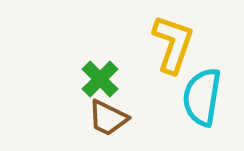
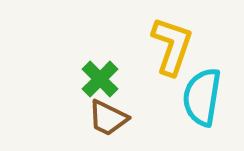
yellow L-shape: moved 1 px left, 2 px down
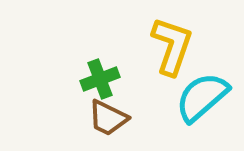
green cross: rotated 24 degrees clockwise
cyan semicircle: rotated 40 degrees clockwise
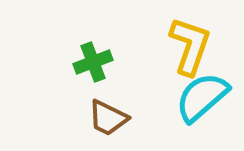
yellow L-shape: moved 18 px right
green cross: moved 7 px left, 17 px up
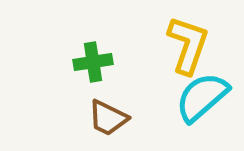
yellow L-shape: moved 2 px left, 1 px up
green cross: rotated 12 degrees clockwise
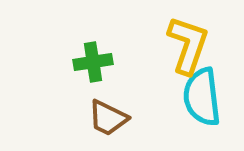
cyan semicircle: rotated 56 degrees counterclockwise
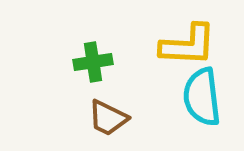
yellow L-shape: rotated 74 degrees clockwise
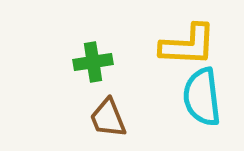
brown trapezoid: rotated 42 degrees clockwise
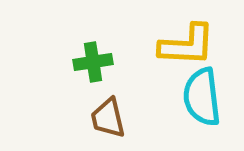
yellow L-shape: moved 1 px left
brown trapezoid: rotated 9 degrees clockwise
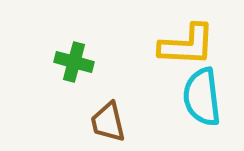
green cross: moved 19 px left; rotated 24 degrees clockwise
brown trapezoid: moved 4 px down
